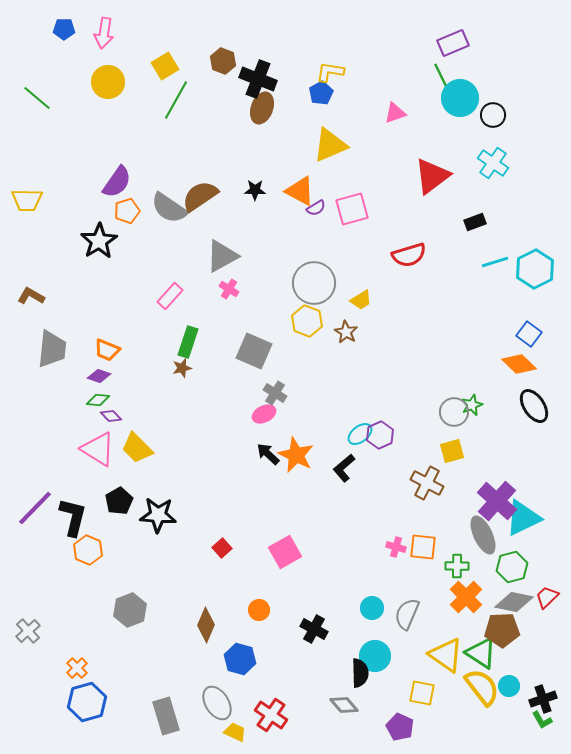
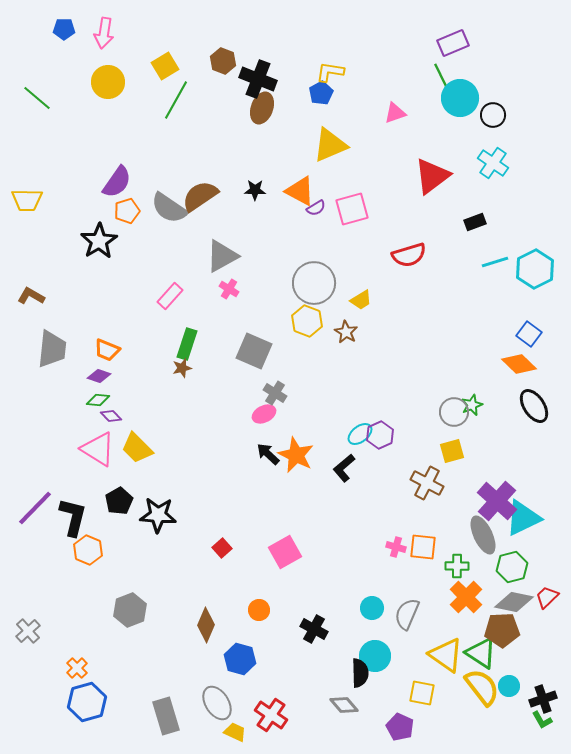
green rectangle at (188, 342): moved 1 px left, 2 px down
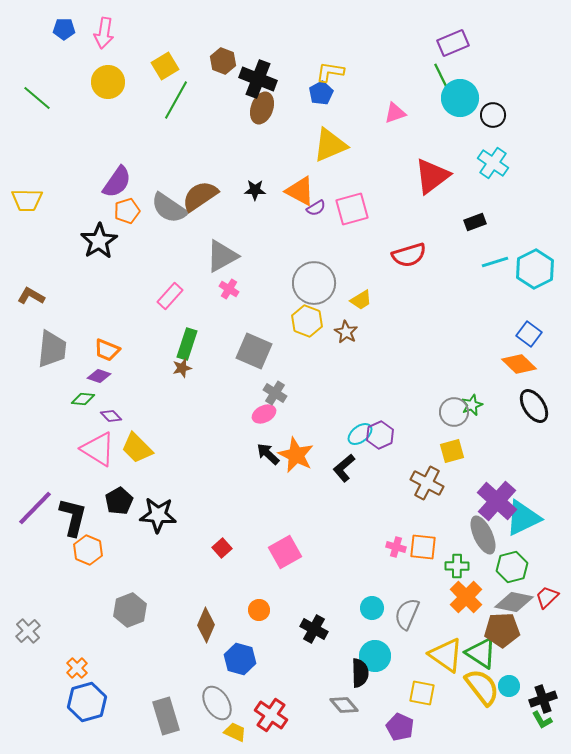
green diamond at (98, 400): moved 15 px left, 1 px up
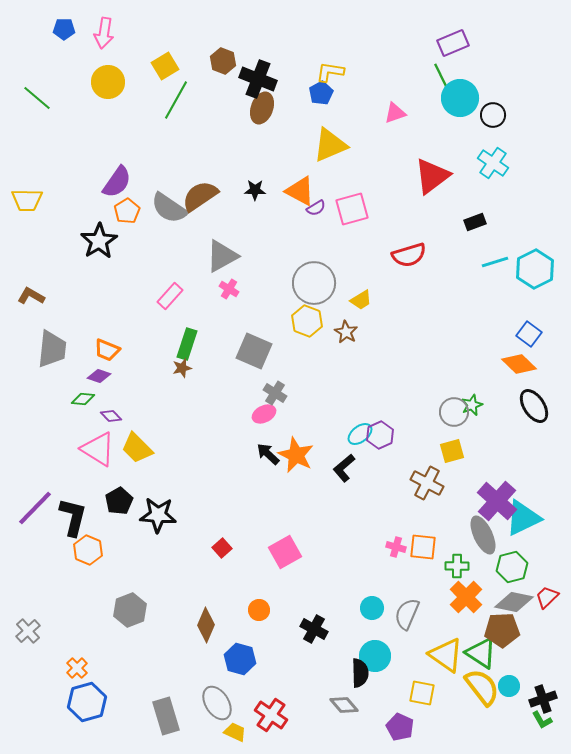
orange pentagon at (127, 211): rotated 15 degrees counterclockwise
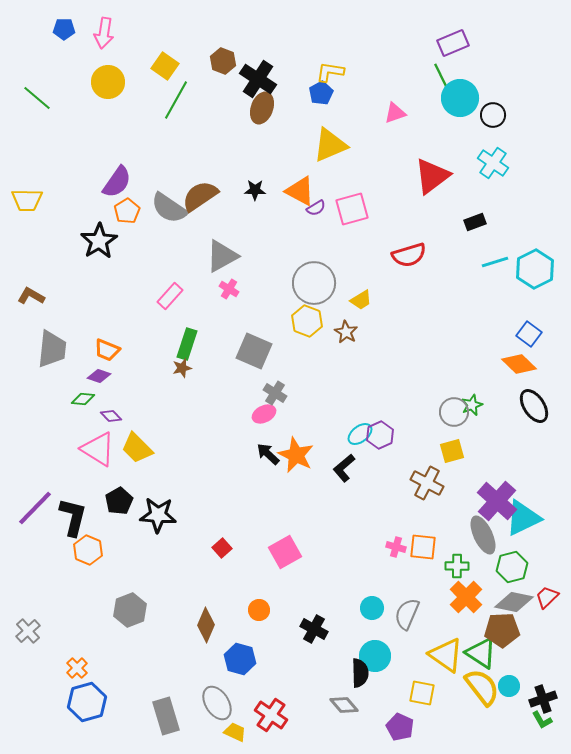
yellow square at (165, 66): rotated 24 degrees counterclockwise
black cross at (258, 79): rotated 12 degrees clockwise
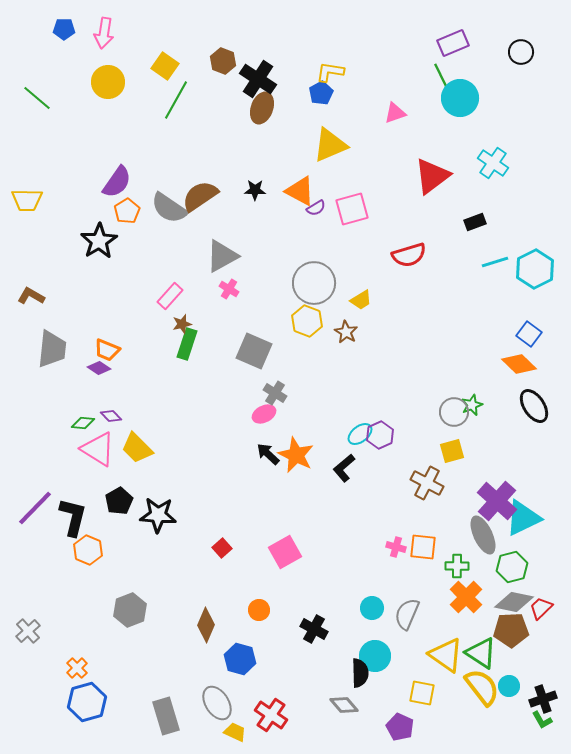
black circle at (493, 115): moved 28 px right, 63 px up
brown star at (182, 368): moved 44 px up
purple diamond at (99, 376): moved 8 px up; rotated 15 degrees clockwise
green diamond at (83, 399): moved 24 px down
red trapezoid at (547, 597): moved 6 px left, 11 px down
brown pentagon at (502, 630): moved 9 px right
